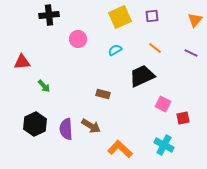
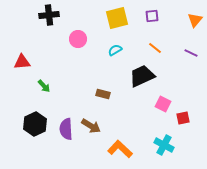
yellow square: moved 3 px left, 1 px down; rotated 10 degrees clockwise
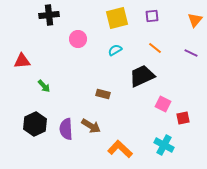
red triangle: moved 1 px up
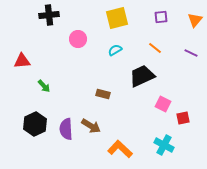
purple square: moved 9 px right, 1 px down
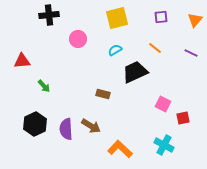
black trapezoid: moved 7 px left, 4 px up
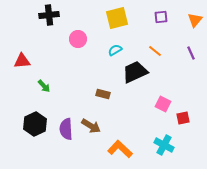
orange line: moved 3 px down
purple line: rotated 40 degrees clockwise
